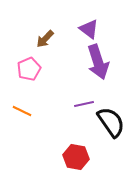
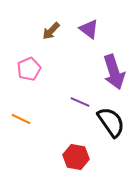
brown arrow: moved 6 px right, 8 px up
purple arrow: moved 16 px right, 10 px down
purple line: moved 4 px left, 2 px up; rotated 36 degrees clockwise
orange line: moved 1 px left, 8 px down
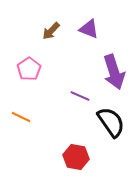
purple triangle: rotated 15 degrees counterclockwise
pink pentagon: rotated 10 degrees counterclockwise
purple line: moved 6 px up
orange line: moved 2 px up
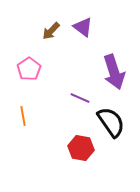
purple triangle: moved 6 px left, 2 px up; rotated 15 degrees clockwise
purple line: moved 2 px down
orange line: moved 2 px right, 1 px up; rotated 54 degrees clockwise
red hexagon: moved 5 px right, 9 px up
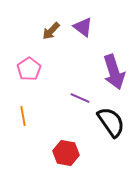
red hexagon: moved 15 px left, 5 px down
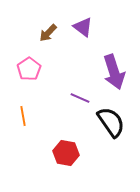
brown arrow: moved 3 px left, 2 px down
